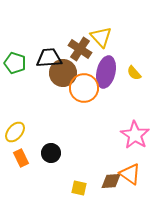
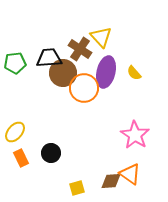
green pentagon: rotated 25 degrees counterclockwise
yellow square: moved 2 px left; rotated 28 degrees counterclockwise
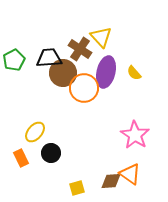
green pentagon: moved 1 px left, 3 px up; rotated 20 degrees counterclockwise
yellow ellipse: moved 20 px right
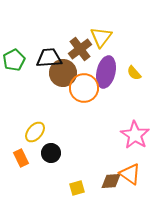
yellow triangle: rotated 20 degrees clockwise
brown cross: rotated 20 degrees clockwise
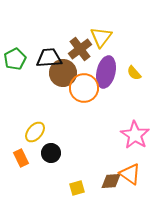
green pentagon: moved 1 px right, 1 px up
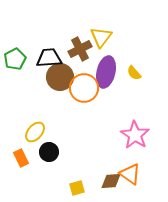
brown cross: rotated 10 degrees clockwise
brown circle: moved 3 px left, 4 px down
black circle: moved 2 px left, 1 px up
